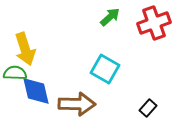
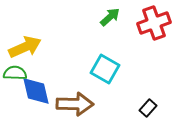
yellow arrow: moved 2 px up; rotated 96 degrees counterclockwise
brown arrow: moved 2 px left
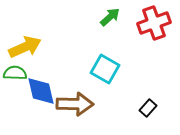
blue diamond: moved 5 px right
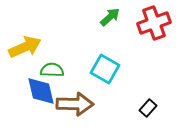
green semicircle: moved 37 px right, 3 px up
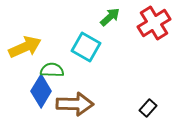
red cross: rotated 12 degrees counterclockwise
cyan square: moved 19 px left, 22 px up
blue diamond: rotated 44 degrees clockwise
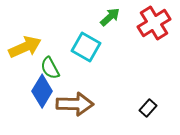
green semicircle: moved 2 px left, 2 px up; rotated 120 degrees counterclockwise
blue diamond: moved 1 px right
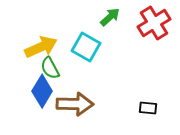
yellow arrow: moved 16 px right
black rectangle: rotated 54 degrees clockwise
